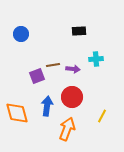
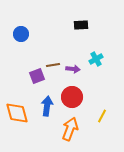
black rectangle: moved 2 px right, 6 px up
cyan cross: rotated 24 degrees counterclockwise
orange arrow: moved 3 px right
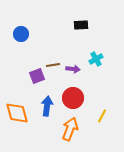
red circle: moved 1 px right, 1 px down
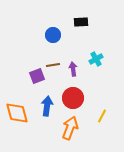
black rectangle: moved 3 px up
blue circle: moved 32 px right, 1 px down
purple arrow: rotated 104 degrees counterclockwise
orange arrow: moved 1 px up
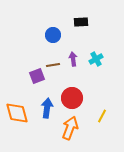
purple arrow: moved 10 px up
red circle: moved 1 px left
blue arrow: moved 2 px down
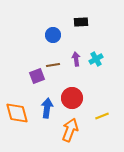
purple arrow: moved 3 px right
yellow line: rotated 40 degrees clockwise
orange arrow: moved 2 px down
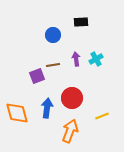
orange arrow: moved 1 px down
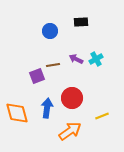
blue circle: moved 3 px left, 4 px up
purple arrow: rotated 56 degrees counterclockwise
orange arrow: rotated 35 degrees clockwise
